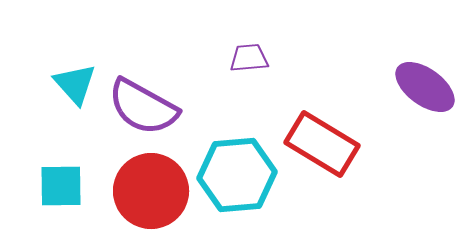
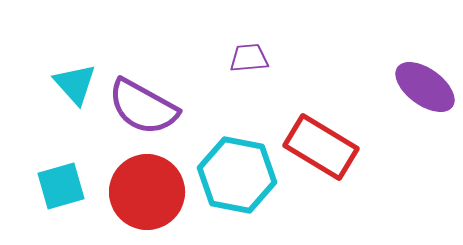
red rectangle: moved 1 px left, 3 px down
cyan hexagon: rotated 16 degrees clockwise
cyan square: rotated 15 degrees counterclockwise
red circle: moved 4 px left, 1 px down
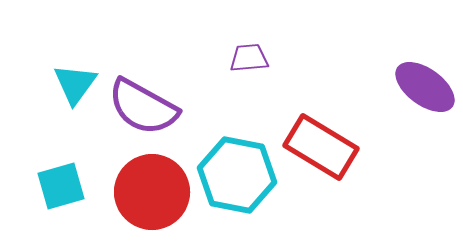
cyan triangle: rotated 18 degrees clockwise
red circle: moved 5 px right
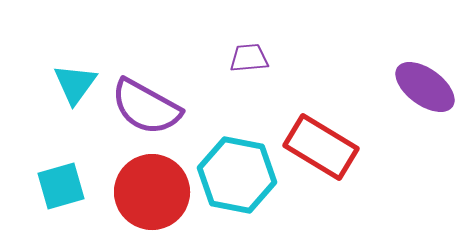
purple semicircle: moved 3 px right
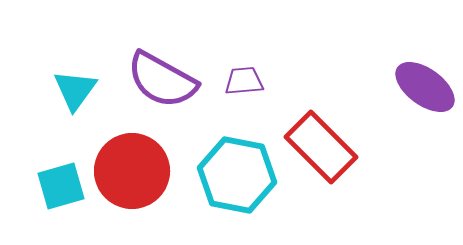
purple trapezoid: moved 5 px left, 23 px down
cyan triangle: moved 6 px down
purple semicircle: moved 16 px right, 27 px up
red rectangle: rotated 14 degrees clockwise
red circle: moved 20 px left, 21 px up
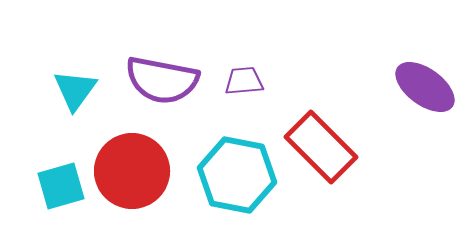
purple semicircle: rotated 18 degrees counterclockwise
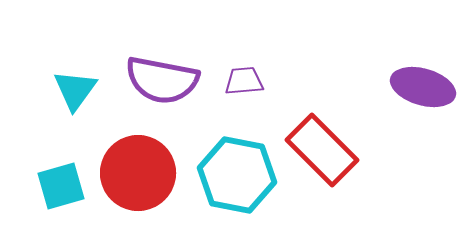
purple ellipse: moved 2 px left; rotated 20 degrees counterclockwise
red rectangle: moved 1 px right, 3 px down
red circle: moved 6 px right, 2 px down
